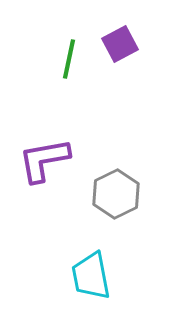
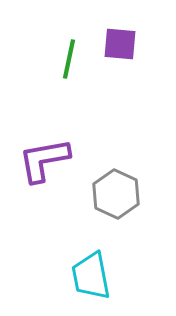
purple square: rotated 33 degrees clockwise
gray hexagon: rotated 9 degrees counterclockwise
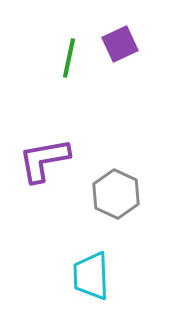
purple square: rotated 30 degrees counterclockwise
green line: moved 1 px up
cyan trapezoid: rotated 9 degrees clockwise
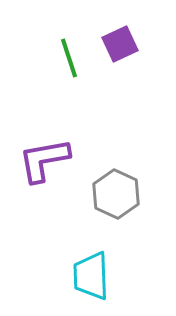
green line: rotated 30 degrees counterclockwise
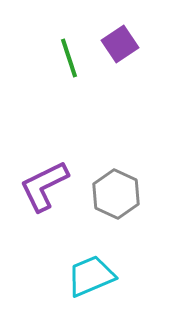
purple square: rotated 9 degrees counterclockwise
purple L-shape: moved 26 px down; rotated 16 degrees counterclockwise
cyan trapezoid: rotated 69 degrees clockwise
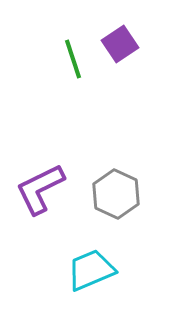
green line: moved 4 px right, 1 px down
purple L-shape: moved 4 px left, 3 px down
cyan trapezoid: moved 6 px up
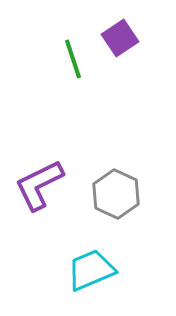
purple square: moved 6 px up
purple L-shape: moved 1 px left, 4 px up
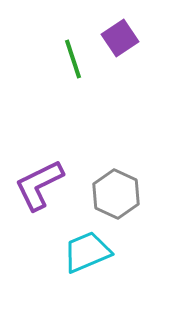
cyan trapezoid: moved 4 px left, 18 px up
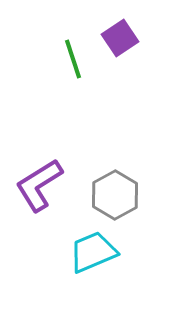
purple L-shape: rotated 6 degrees counterclockwise
gray hexagon: moved 1 px left, 1 px down; rotated 6 degrees clockwise
cyan trapezoid: moved 6 px right
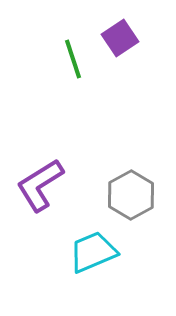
purple L-shape: moved 1 px right
gray hexagon: moved 16 px right
